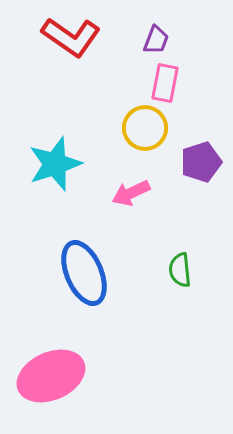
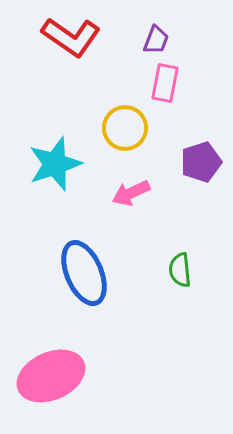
yellow circle: moved 20 px left
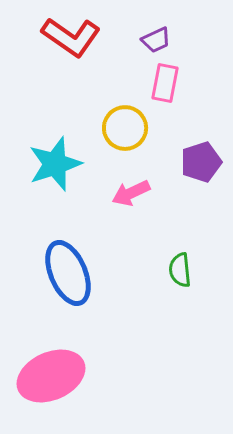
purple trapezoid: rotated 44 degrees clockwise
blue ellipse: moved 16 px left
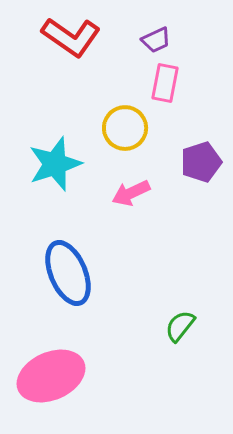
green semicircle: moved 56 px down; rotated 44 degrees clockwise
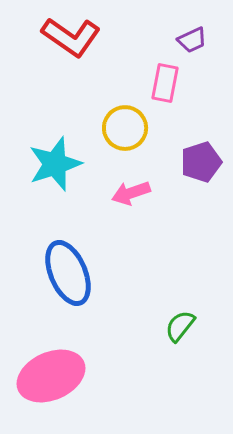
purple trapezoid: moved 36 px right
pink arrow: rotated 6 degrees clockwise
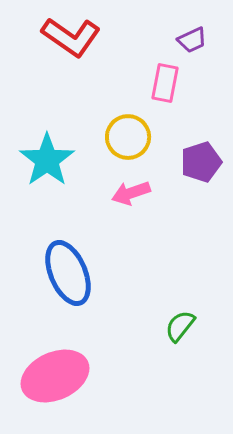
yellow circle: moved 3 px right, 9 px down
cyan star: moved 8 px left, 4 px up; rotated 16 degrees counterclockwise
pink ellipse: moved 4 px right
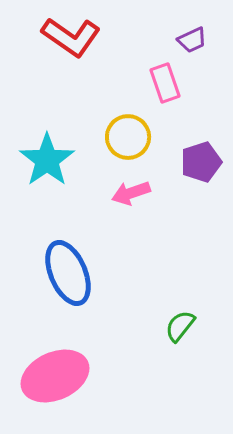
pink rectangle: rotated 30 degrees counterclockwise
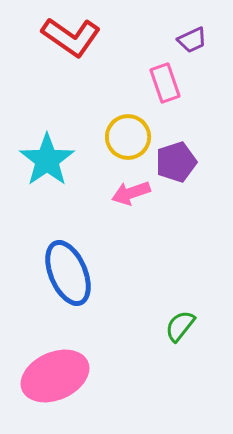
purple pentagon: moved 25 px left
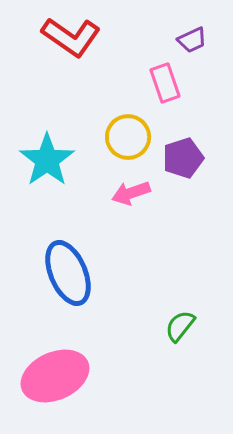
purple pentagon: moved 7 px right, 4 px up
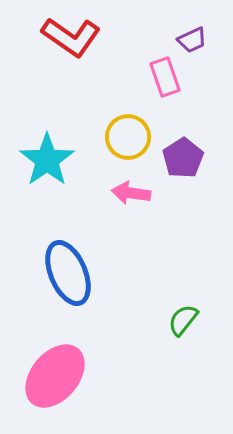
pink rectangle: moved 6 px up
purple pentagon: rotated 15 degrees counterclockwise
pink arrow: rotated 27 degrees clockwise
green semicircle: moved 3 px right, 6 px up
pink ellipse: rotated 26 degrees counterclockwise
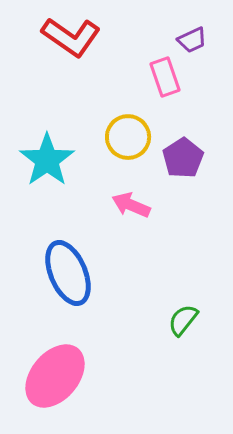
pink arrow: moved 12 px down; rotated 15 degrees clockwise
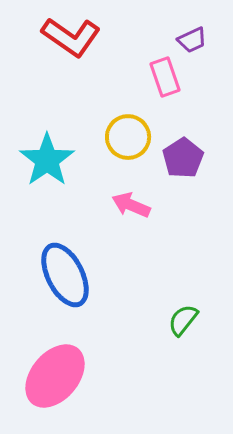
blue ellipse: moved 3 px left, 2 px down; rotated 4 degrees counterclockwise
